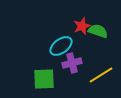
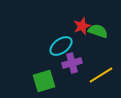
green square: moved 2 px down; rotated 15 degrees counterclockwise
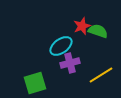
purple cross: moved 2 px left
green square: moved 9 px left, 2 px down
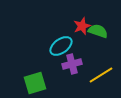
purple cross: moved 2 px right, 1 px down
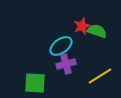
green semicircle: moved 1 px left
purple cross: moved 6 px left
yellow line: moved 1 px left, 1 px down
green square: rotated 20 degrees clockwise
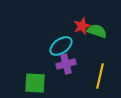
yellow line: rotated 45 degrees counterclockwise
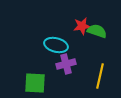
red star: rotated 12 degrees clockwise
cyan ellipse: moved 5 px left, 1 px up; rotated 50 degrees clockwise
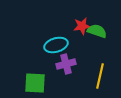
cyan ellipse: rotated 30 degrees counterclockwise
